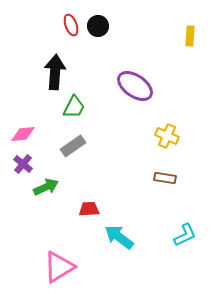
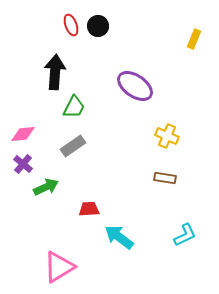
yellow rectangle: moved 4 px right, 3 px down; rotated 18 degrees clockwise
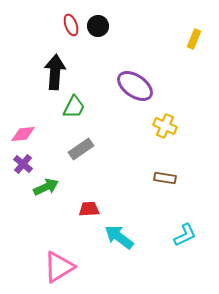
yellow cross: moved 2 px left, 10 px up
gray rectangle: moved 8 px right, 3 px down
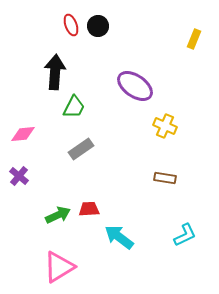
purple cross: moved 4 px left, 12 px down
green arrow: moved 12 px right, 28 px down
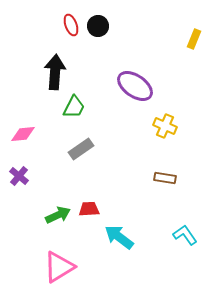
cyan L-shape: rotated 100 degrees counterclockwise
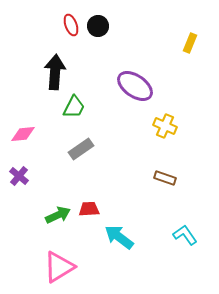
yellow rectangle: moved 4 px left, 4 px down
brown rectangle: rotated 10 degrees clockwise
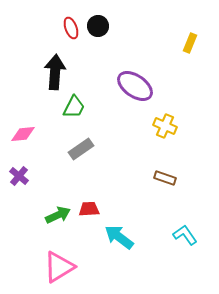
red ellipse: moved 3 px down
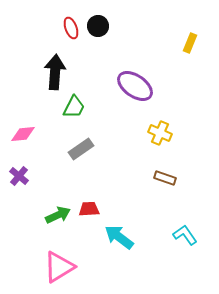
yellow cross: moved 5 px left, 7 px down
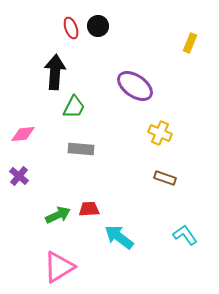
gray rectangle: rotated 40 degrees clockwise
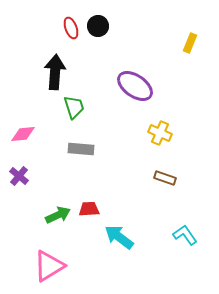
green trapezoid: rotated 45 degrees counterclockwise
pink triangle: moved 10 px left, 1 px up
